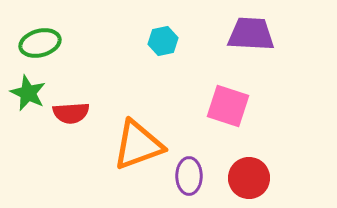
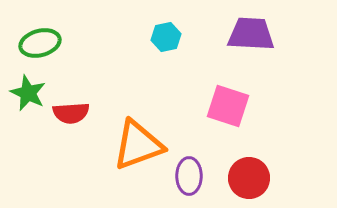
cyan hexagon: moved 3 px right, 4 px up
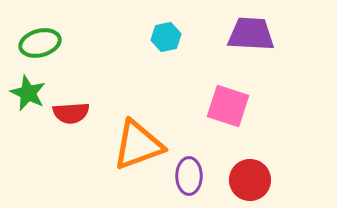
red circle: moved 1 px right, 2 px down
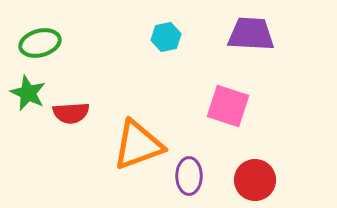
red circle: moved 5 px right
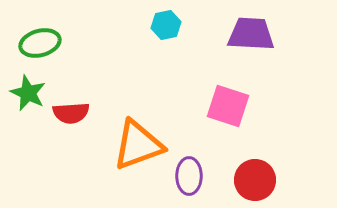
cyan hexagon: moved 12 px up
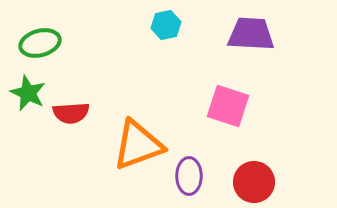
red circle: moved 1 px left, 2 px down
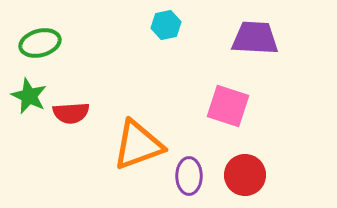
purple trapezoid: moved 4 px right, 4 px down
green star: moved 1 px right, 3 px down
red circle: moved 9 px left, 7 px up
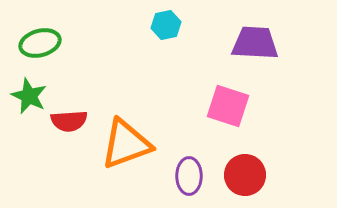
purple trapezoid: moved 5 px down
red semicircle: moved 2 px left, 8 px down
orange triangle: moved 12 px left, 1 px up
